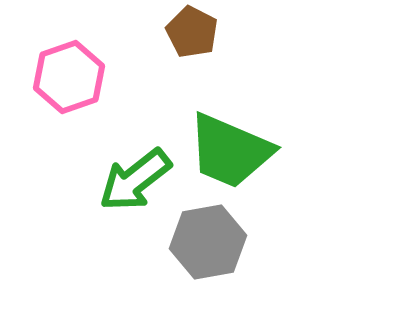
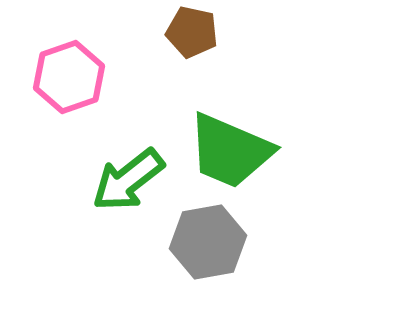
brown pentagon: rotated 15 degrees counterclockwise
green arrow: moved 7 px left
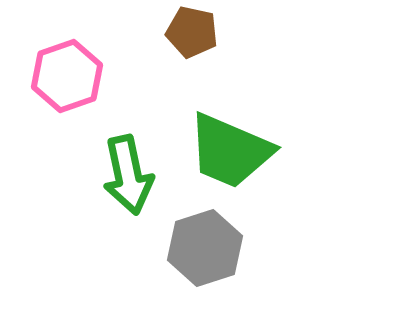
pink hexagon: moved 2 px left, 1 px up
green arrow: moved 5 px up; rotated 64 degrees counterclockwise
gray hexagon: moved 3 px left, 6 px down; rotated 8 degrees counterclockwise
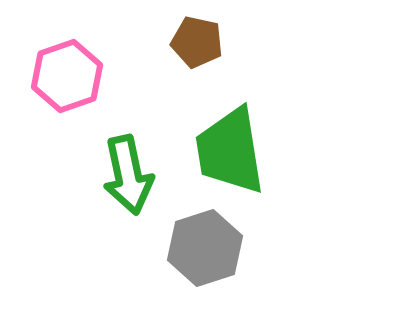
brown pentagon: moved 5 px right, 10 px down
green trapezoid: rotated 58 degrees clockwise
